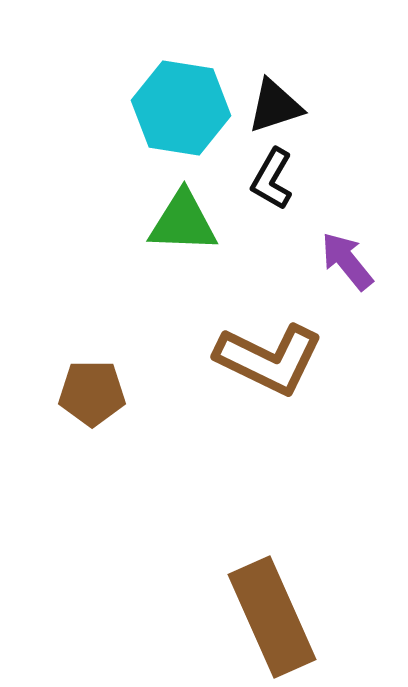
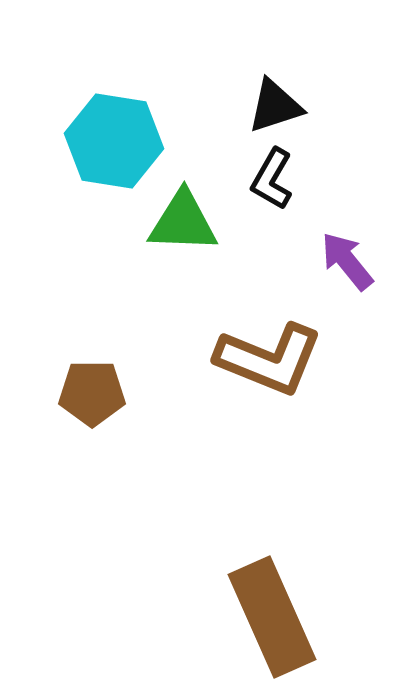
cyan hexagon: moved 67 px left, 33 px down
brown L-shape: rotated 4 degrees counterclockwise
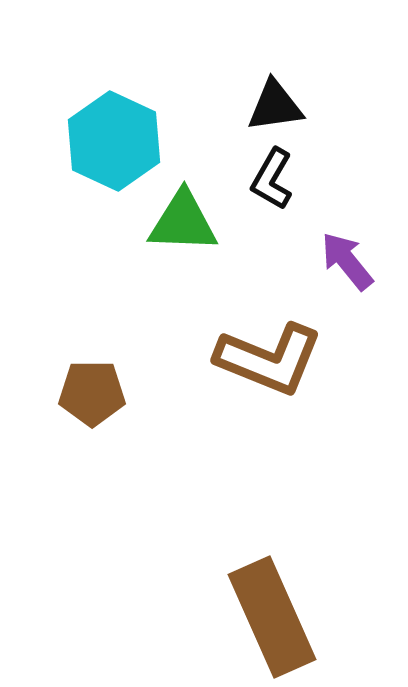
black triangle: rotated 10 degrees clockwise
cyan hexagon: rotated 16 degrees clockwise
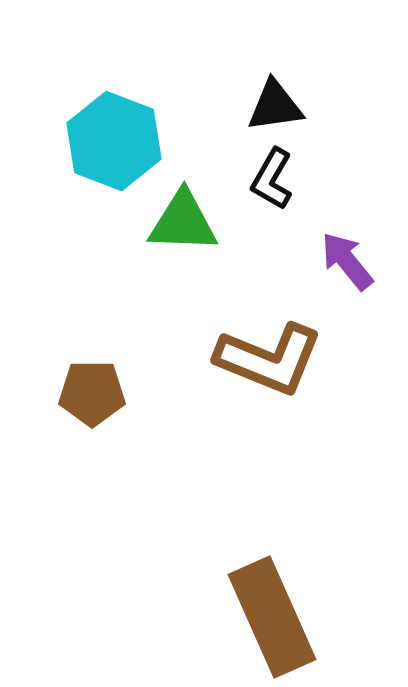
cyan hexagon: rotated 4 degrees counterclockwise
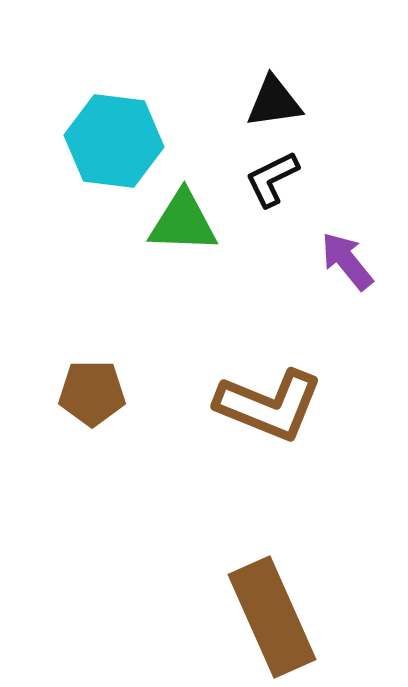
black triangle: moved 1 px left, 4 px up
cyan hexagon: rotated 14 degrees counterclockwise
black L-shape: rotated 34 degrees clockwise
brown L-shape: moved 46 px down
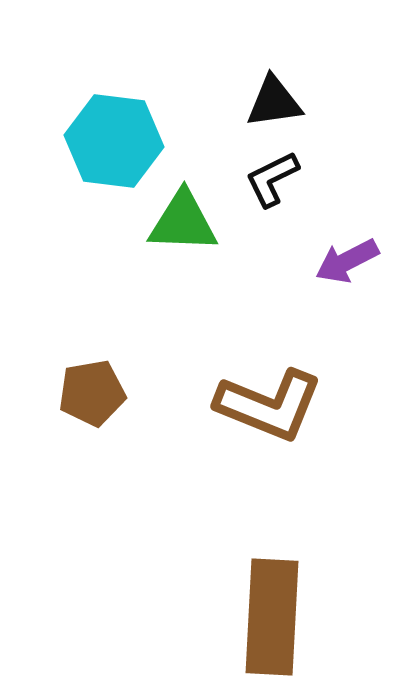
purple arrow: rotated 78 degrees counterclockwise
brown pentagon: rotated 10 degrees counterclockwise
brown rectangle: rotated 27 degrees clockwise
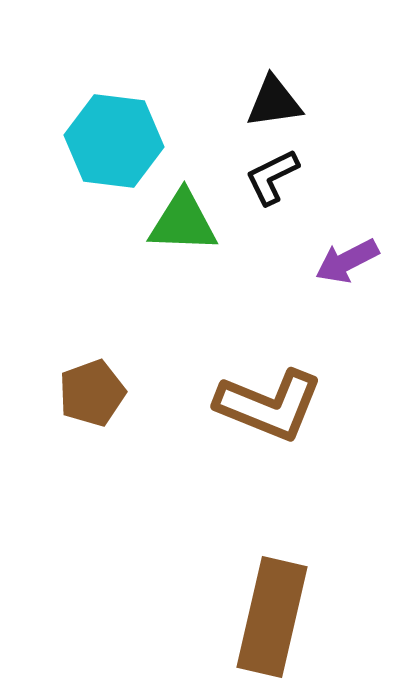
black L-shape: moved 2 px up
brown pentagon: rotated 10 degrees counterclockwise
brown rectangle: rotated 10 degrees clockwise
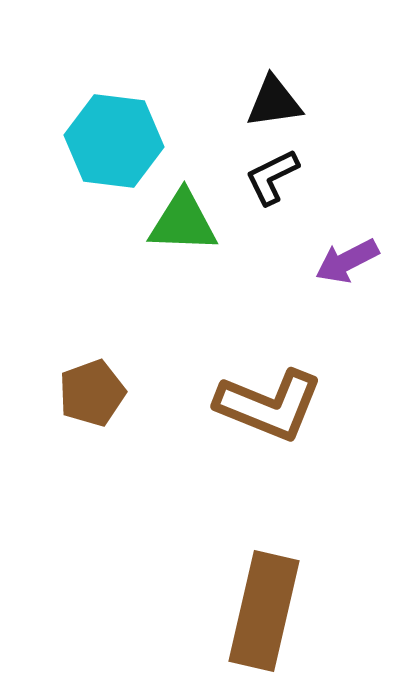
brown rectangle: moved 8 px left, 6 px up
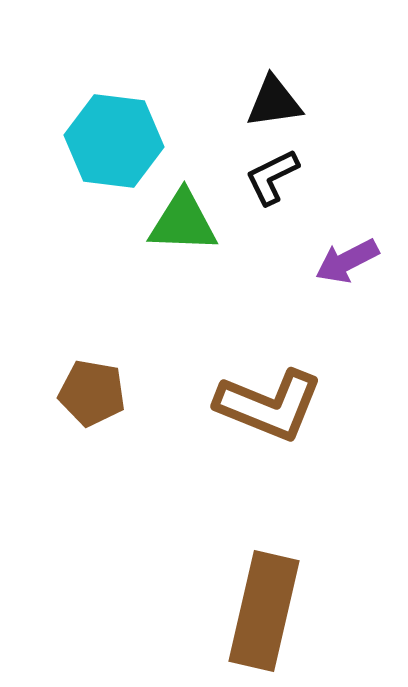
brown pentagon: rotated 30 degrees clockwise
